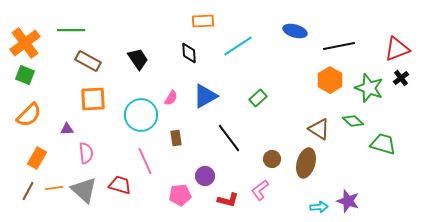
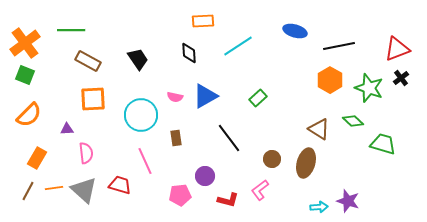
pink semicircle at (171, 98): moved 4 px right, 1 px up; rotated 70 degrees clockwise
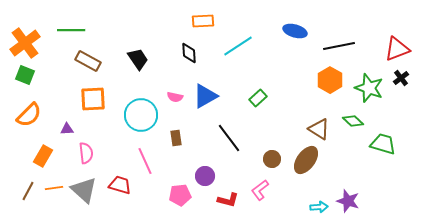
orange rectangle at (37, 158): moved 6 px right, 2 px up
brown ellipse at (306, 163): moved 3 px up; rotated 20 degrees clockwise
